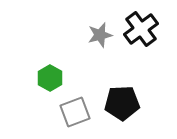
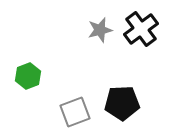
gray star: moved 5 px up
green hexagon: moved 22 px left, 2 px up; rotated 10 degrees clockwise
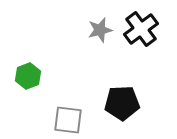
gray square: moved 7 px left, 8 px down; rotated 28 degrees clockwise
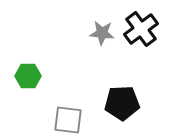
gray star: moved 2 px right, 3 px down; rotated 20 degrees clockwise
green hexagon: rotated 20 degrees clockwise
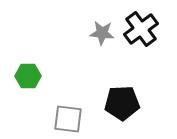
gray square: moved 1 px up
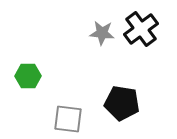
black pentagon: rotated 12 degrees clockwise
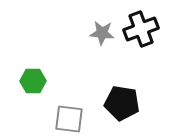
black cross: rotated 16 degrees clockwise
green hexagon: moved 5 px right, 5 px down
gray square: moved 1 px right
